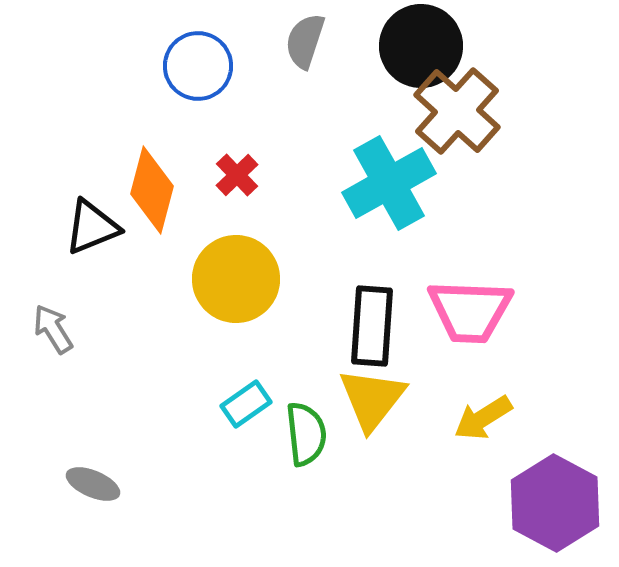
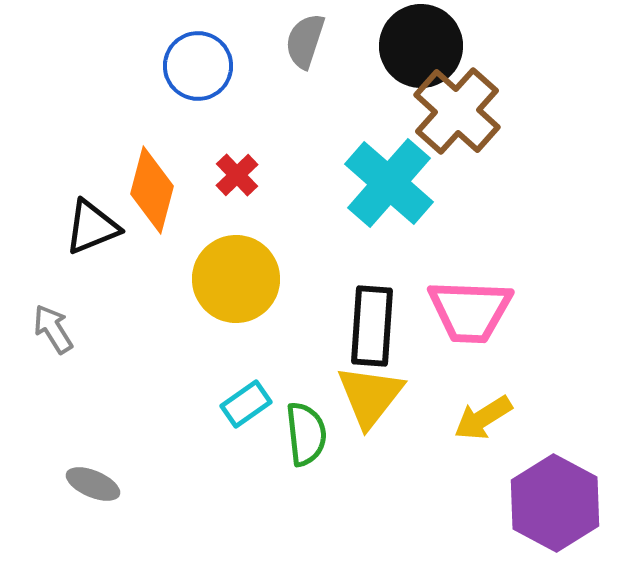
cyan cross: rotated 20 degrees counterclockwise
yellow triangle: moved 2 px left, 3 px up
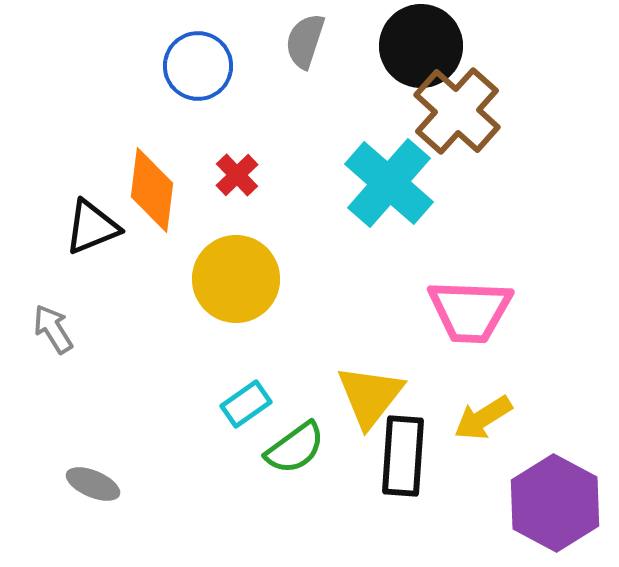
orange diamond: rotated 8 degrees counterclockwise
black rectangle: moved 31 px right, 130 px down
green semicircle: moved 11 px left, 14 px down; rotated 60 degrees clockwise
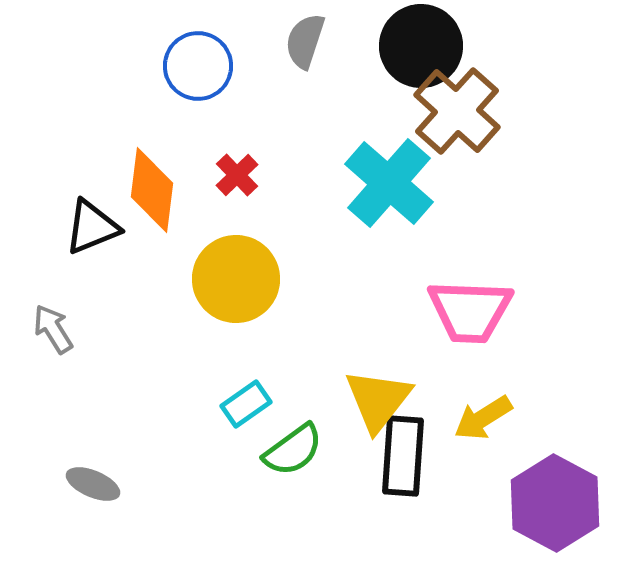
yellow triangle: moved 8 px right, 4 px down
green semicircle: moved 2 px left, 2 px down
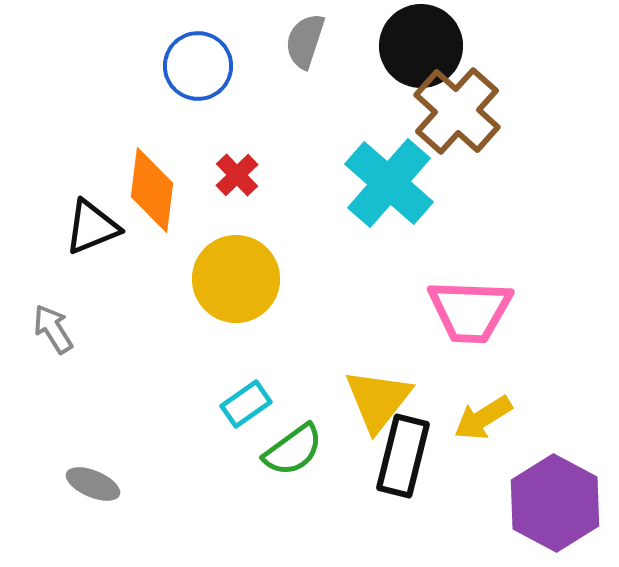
black rectangle: rotated 10 degrees clockwise
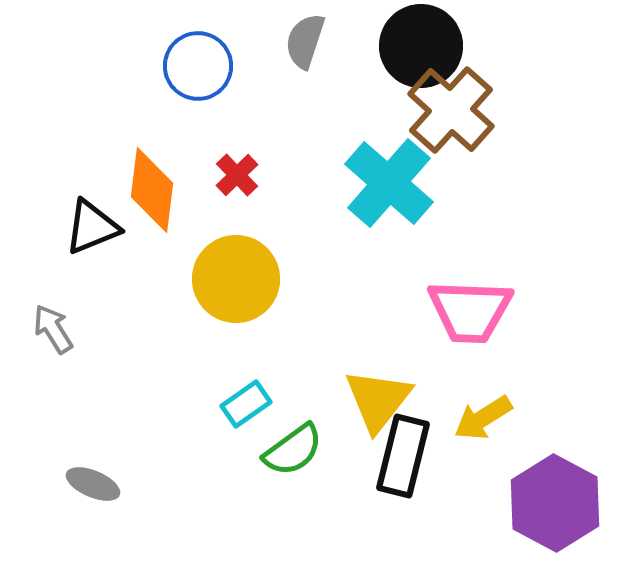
brown cross: moved 6 px left, 1 px up
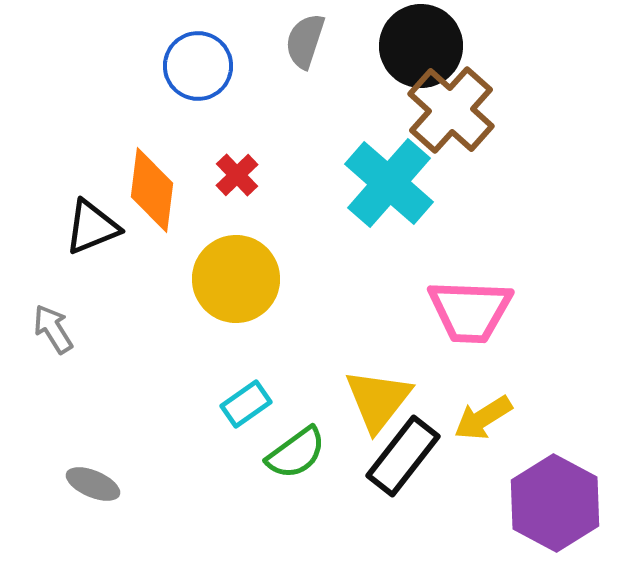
green semicircle: moved 3 px right, 3 px down
black rectangle: rotated 24 degrees clockwise
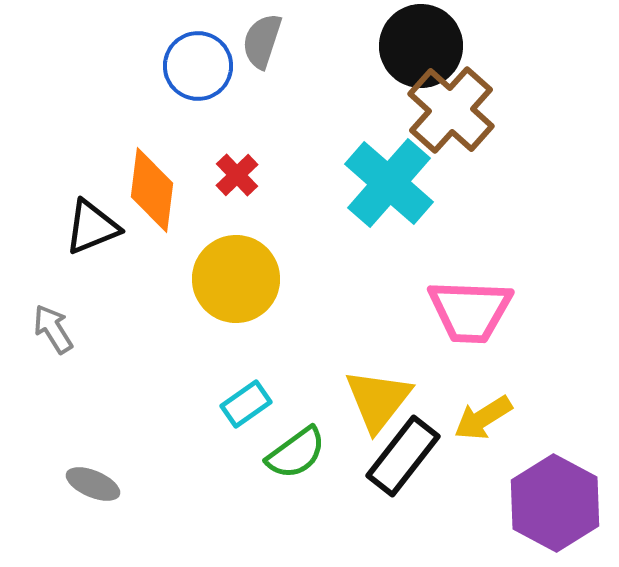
gray semicircle: moved 43 px left
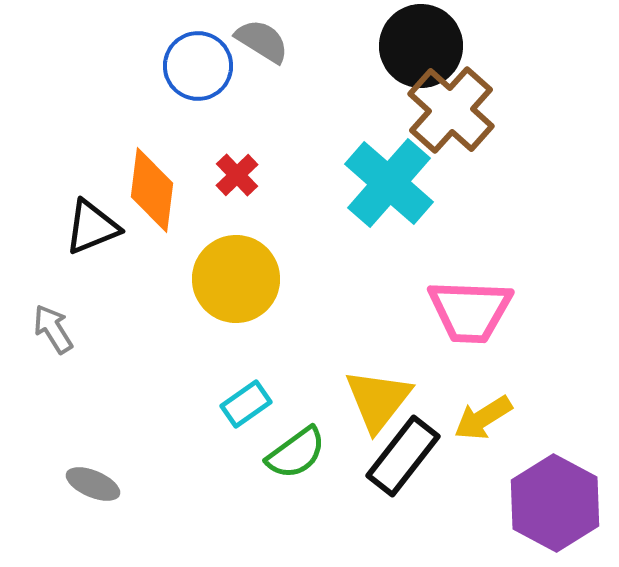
gray semicircle: rotated 104 degrees clockwise
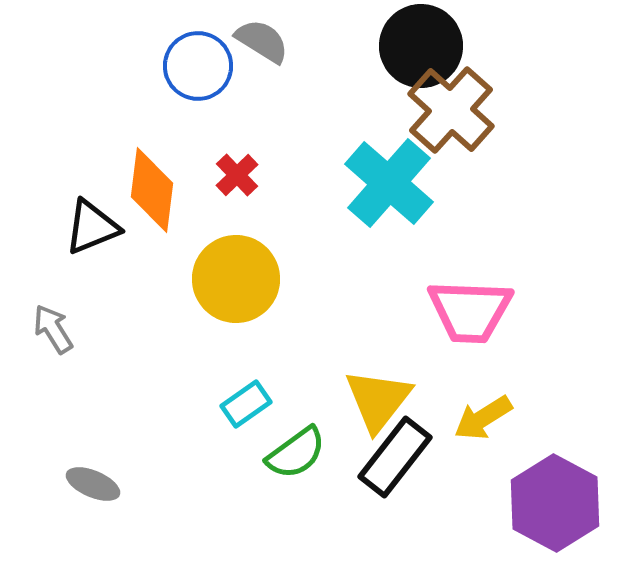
black rectangle: moved 8 px left, 1 px down
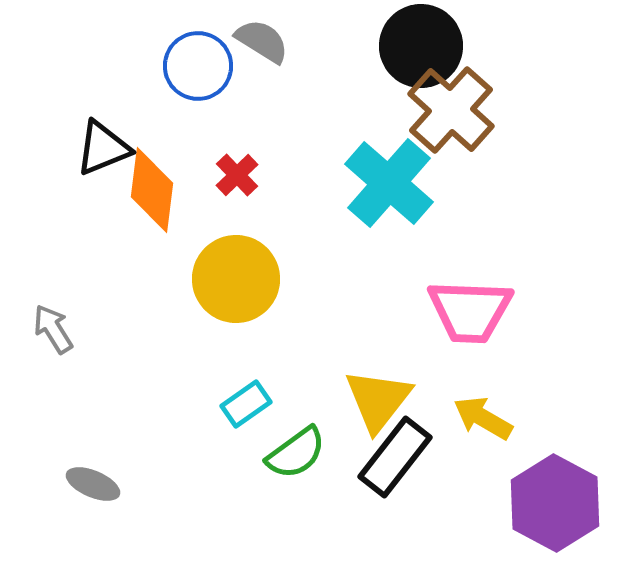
black triangle: moved 11 px right, 79 px up
yellow arrow: rotated 62 degrees clockwise
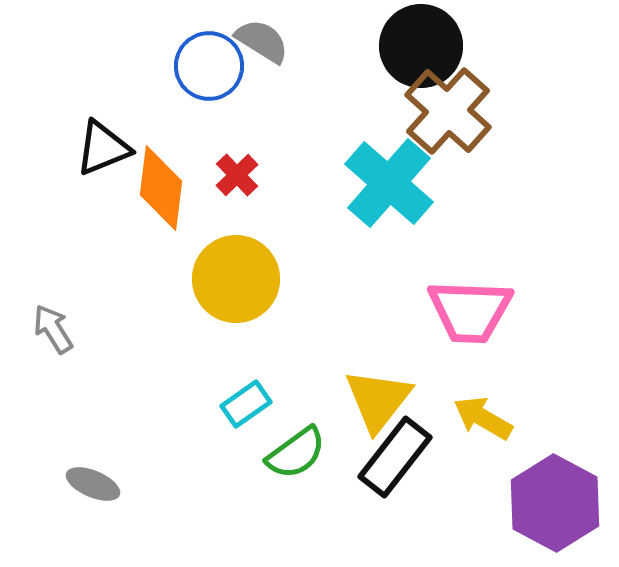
blue circle: moved 11 px right
brown cross: moved 3 px left, 1 px down
orange diamond: moved 9 px right, 2 px up
